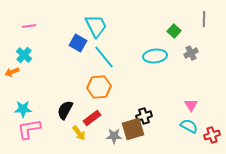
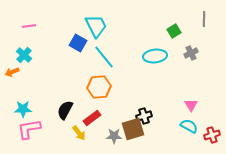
green square: rotated 16 degrees clockwise
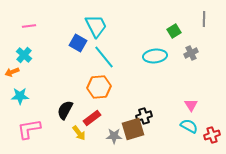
cyan star: moved 3 px left, 13 px up
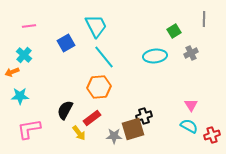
blue square: moved 12 px left; rotated 30 degrees clockwise
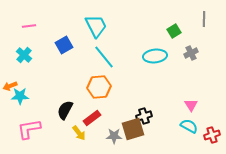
blue square: moved 2 px left, 2 px down
orange arrow: moved 2 px left, 14 px down
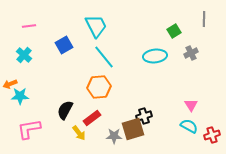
orange arrow: moved 2 px up
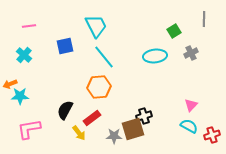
blue square: moved 1 px right, 1 px down; rotated 18 degrees clockwise
pink triangle: rotated 16 degrees clockwise
